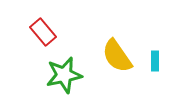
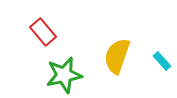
yellow semicircle: rotated 54 degrees clockwise
cyan rectangle: moved 7 px right; rotated 42 degrees counterclockwise
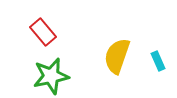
cyan rectangle: moved 4 px left; rotated 18 degrees clockwise
green star: moved 13 px left, 1 px down
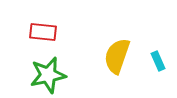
red rectangle: rotated 44 degrees counterclockwise
green star: moved 3 px left, 1 px up
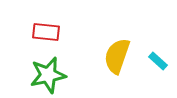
red rectangle: moved 3 px right
cyan rectangle: rotated 24 degrees counterclockwise
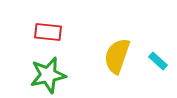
red rectangle: moved 2 px right
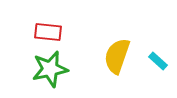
green star: moved 2 px right, 6 px up
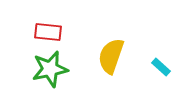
yellow semicircle: moved 6 px left
cyan rectangle: moved 3 px right, 6 px down
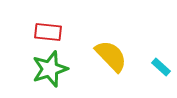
yellow semicircle: rotated 117 degrees clockwise
green star: rotated 6 degrees counterclockwise
